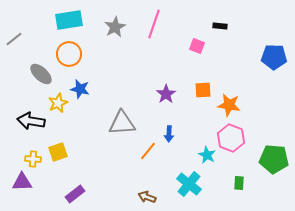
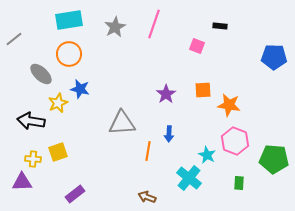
pink hexagon: moved 4 px right, 3 px down
orange line: rotated 30 degrees counterclockwise
cyan cross: moved 6 px up
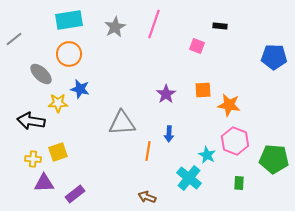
yellow star: rotated 24 degrees clockwise
purple triangle: moved 22 px right, 1 px down
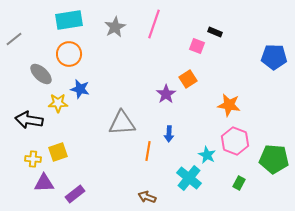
black rectangle: moved 5 px left, 6 px down; rotated 16 degrees clockwise
orange square: moved 15 px left, 11 px up; rotated 30 degrees counterclockwise
black arrow: moved 2 px left, 1 px up
green rectangle: rotated 24 degrees clockwise
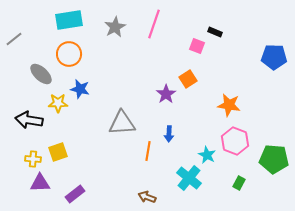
purple triangle: moved 4 px left
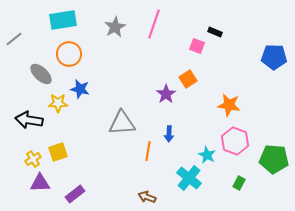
cyan rectangle: moved 6 px left
yellow cross: rotated 35 degrees counterclockwise
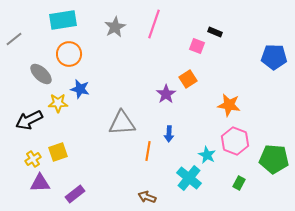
black arrow: rotated 36 degrees counterclockwise
